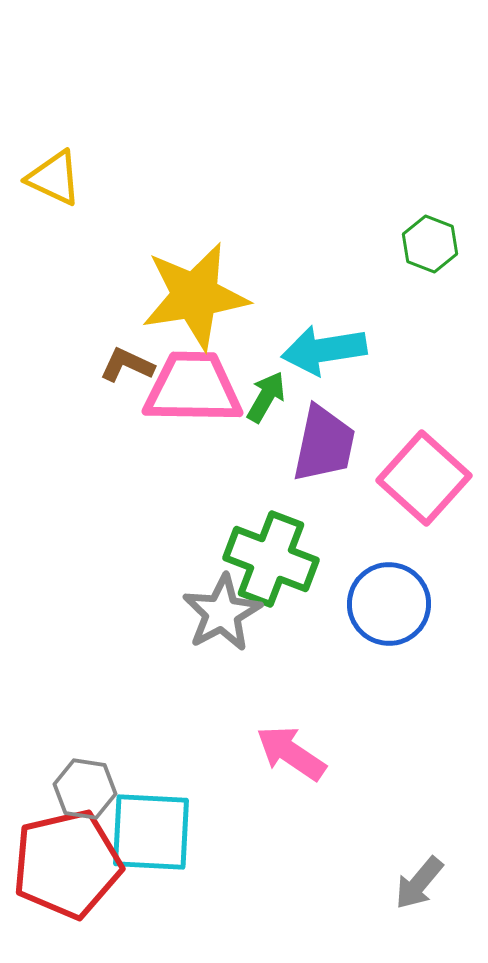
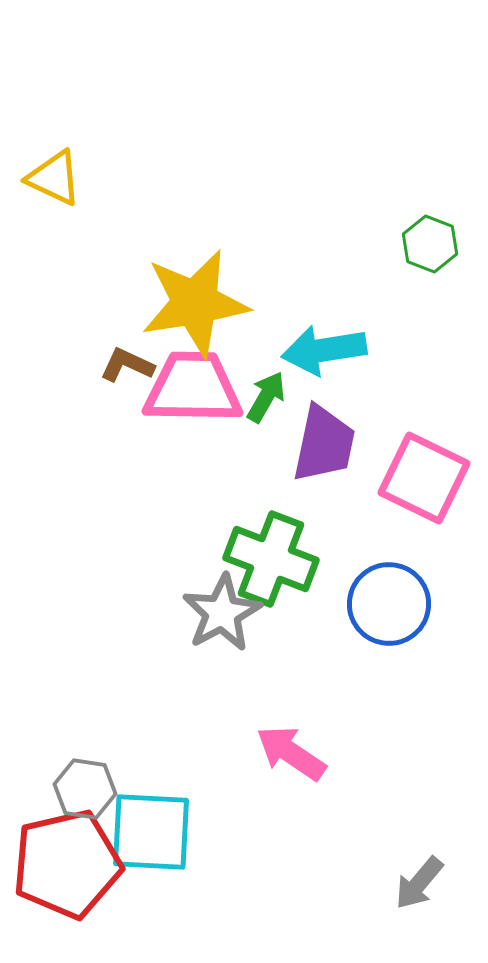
yellow star: moved 7 px down
pink square: rotated 16 degrees counterclockwise
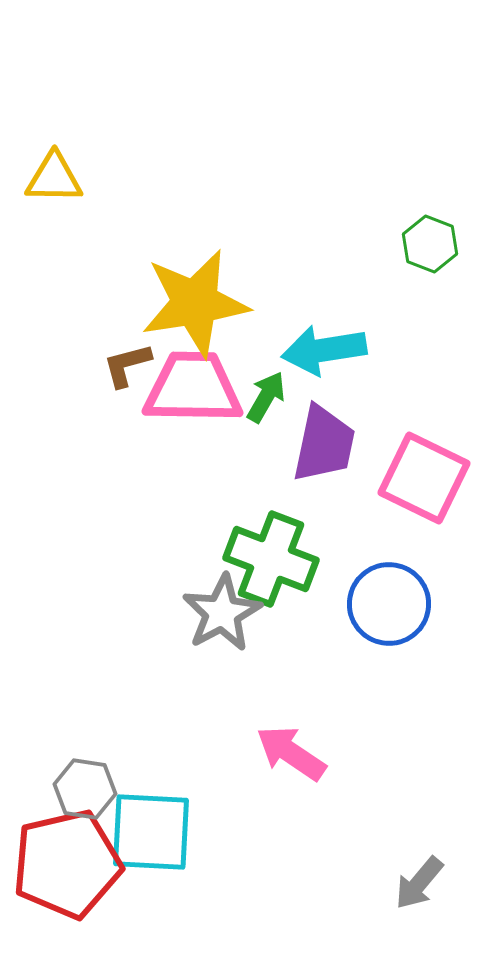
yellow triangle: rotated 24 degrees counterclockwise
brown L-shape: rotated 40 degrees counterclockwise
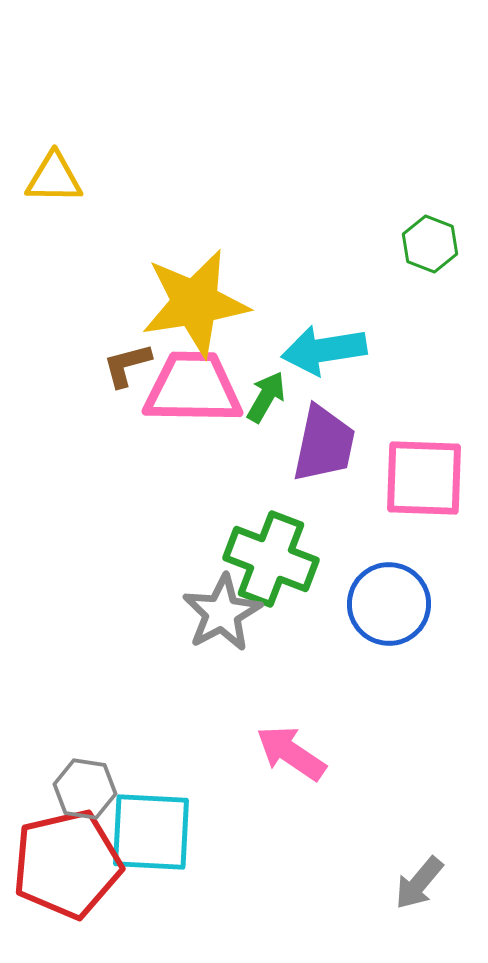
pink square: rotated 24 degrees counterclockwise
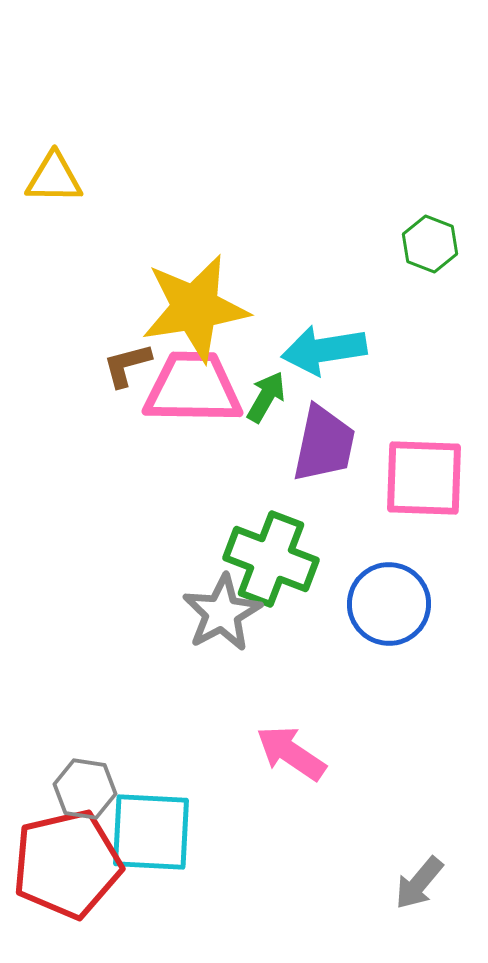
yellow star: moved 5 px down
